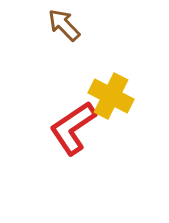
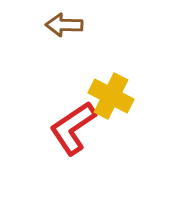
brown arrow: rotated 45 degrees counterclockwise
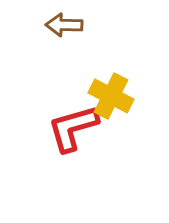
red L-shape: rotated 18 degrees clockwise
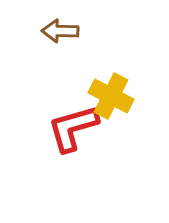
brown arrow: moved 4 px left, 6 px down
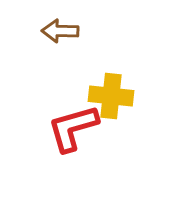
yellow cross: rotated 21 degrees counterclockwise
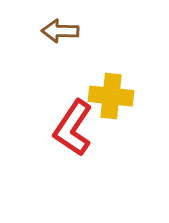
red L-shape: rotated 40 degrees counterclockwise
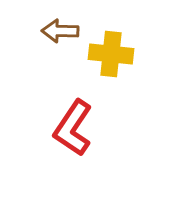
yellow cross: moved 42 px up
